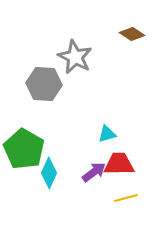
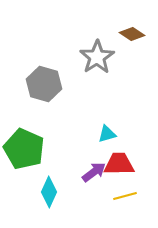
gray star: moved 22 px right; rotated 12 degrees clockwise
gray hexagon: rotated 12 degrees clockwise
green pentagon: rotated 6 degrees counterclockwise
cyan diamond: moved 19 px down
yellow line: moved 1 px left, 2 px up
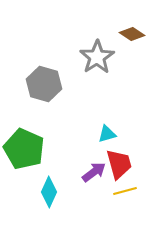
red trapezoid: rotated 76 degrees clockwise
yellow line: moved 5 px up
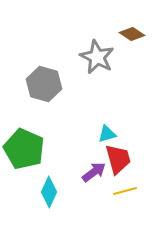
gray star: rotated 12 degrees counterclockwise
red trapezoid: moved 1 px left, 5 px up
